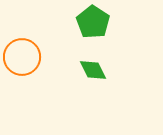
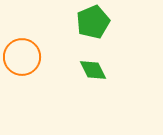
green pentagon: rotated 16 degrees clockwise
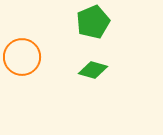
green diamond: rotated 48 degrees counterclockwise
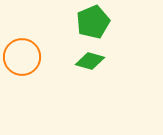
green diamond: moved 3 px left, 9 px up
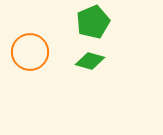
orange circle: moved 8 px right, 5 px up
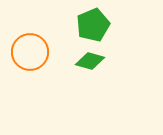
green pentagon: moved 3 px down
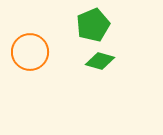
green diamond: moved 10 px right
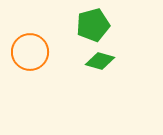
green pentagon: rotated 8 degrees clockwise
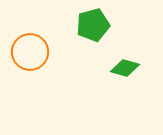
green diamond: moved 25 px right, 7 px down
